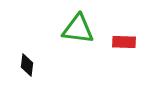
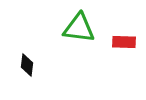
green triangle: moved 1 px right, 1 px up
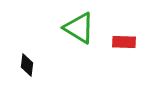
green triangle: rotated 24 degrees clockwise
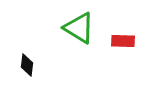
red rectangle: moved 1 px left, 1 px up
